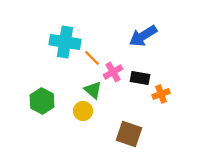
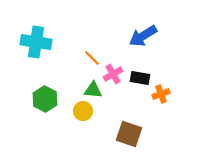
cyan cross: moved 29 px left
pink cross: moved 2 px down
green triangle: rotated 36 degrees counterclockwise
green hexagon: moved 3 px right, 2 px up
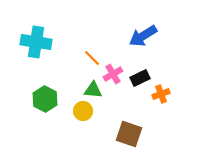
black rectangle: rotated 36 degrees counterclockwise
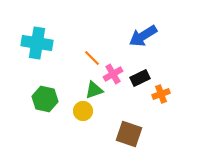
cyan cross: moved 1 px right, 1 px down
green triangle: moved 1 px right; rotated 24 degrees counterclockwise
green hexagon: rotated 15 degrees counterclockwise
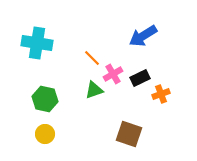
yellow circle: moved 38 px left, 23 px down
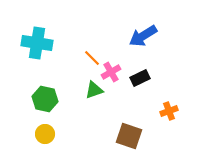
pink cross: moved 2 px left, 2 px up
orange cross: moved 8 px right, 17 px down
brown square: moved 2 px down
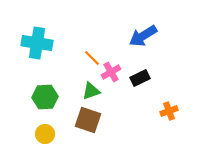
green triangle: moved 3 px left, 1 px down
green hexagon: moved 2 px up; rotated 15 degrees counterclockwise
brown square: moved 41 px left, 16 px up
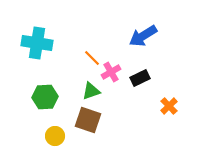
orange cross: moved 5 px up; rotated 24 degrees counterclockwise
yellow circle: moved 10 px right, 2 px down
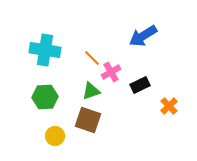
cyan cross: moved 8 px right, 7 px down
black rectangle: moved 7 px down
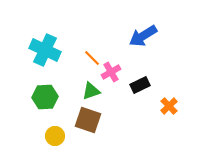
cyan cross: rotated 16 degrees clockwise
